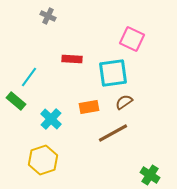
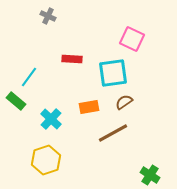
yellow hexagon: moved 3 px right
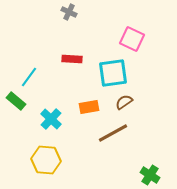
gray cross: moved 21 px right, 4 px up
yellow hexagon: rotated 24 degrees clockwise
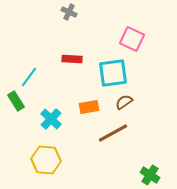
green rectangle: rotated 18 degrees clockwise
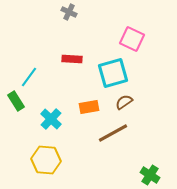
cyan square: rotated 8 degrees counterclockwise
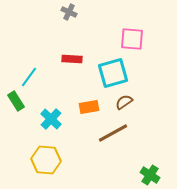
pink square: rotated 20 degrees counterclockwise
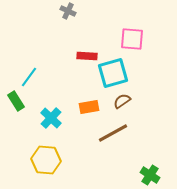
gray cross: moved 1 px left, 1 px up
red rectangle: moved 15 px right, 3 px up
brown semicircle: moved 2 px left, 1 px up
cyan cross: moved 1 px up
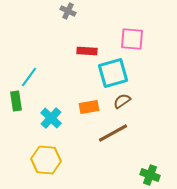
red rectangle: moved 5 px up
green rectangle: rotated 24 degrees clockwise
green cross: rotated 12 degrees counterclockwise
